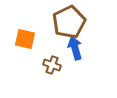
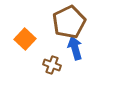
orange square: rotated 30 degrees clockwise
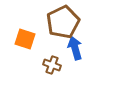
brown pentagon: moved 6 px left
orange square: rotated 25 degrees counterclockwise
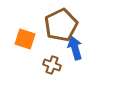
brown pentagon: moved 2 px left, 3 px down
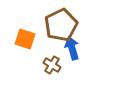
blue arrow: moved 3 px left
brown cross: rotated 12 degrees clockwise
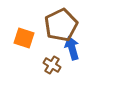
orange square: moved 1 px left, 1 px up
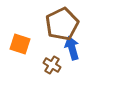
brown pentagon: moved 1 px right, 1 px up
orange square: moved 4 px left, 6 px down
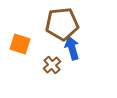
brown pentagon: rotated 20 degrees clockwise
brown cross: rotated 18 degrees clockwise
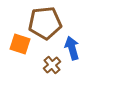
brown pentagon: moved 17 px left, 1 px up
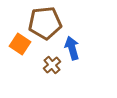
orange square: rotated 15 degrees clockwise
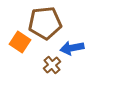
orange square: moved 2 px up
blue arrow: rotated 85 degrees counterclockwise
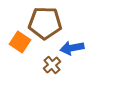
brown pentagon: rotated 8 degrees clockwise
